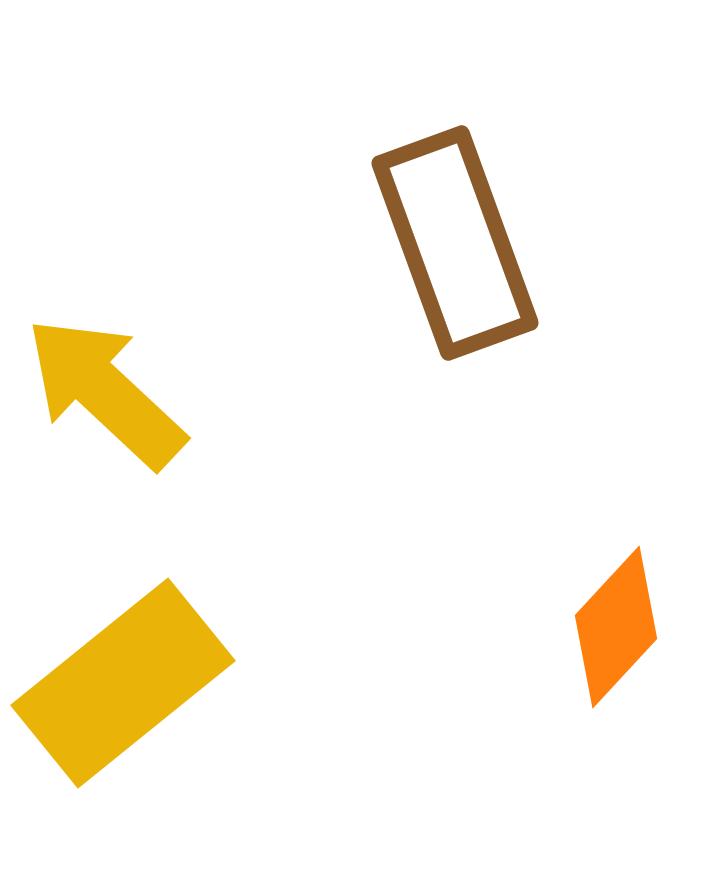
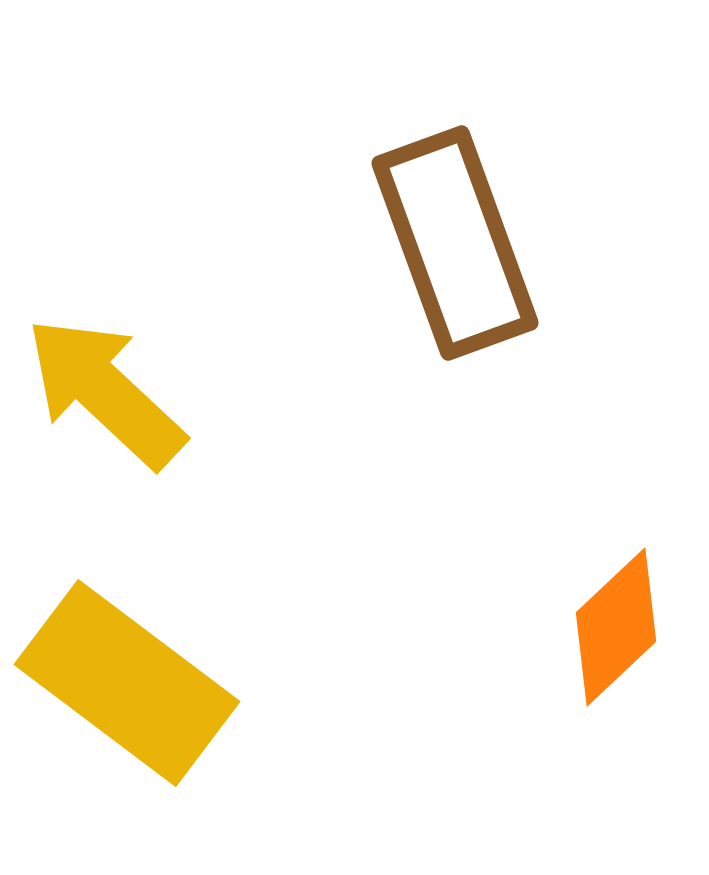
orange diamond: rotated 4 degrees clockwise
yellow rectangle: moved 4 px right; rotated 76 degrees clockwise
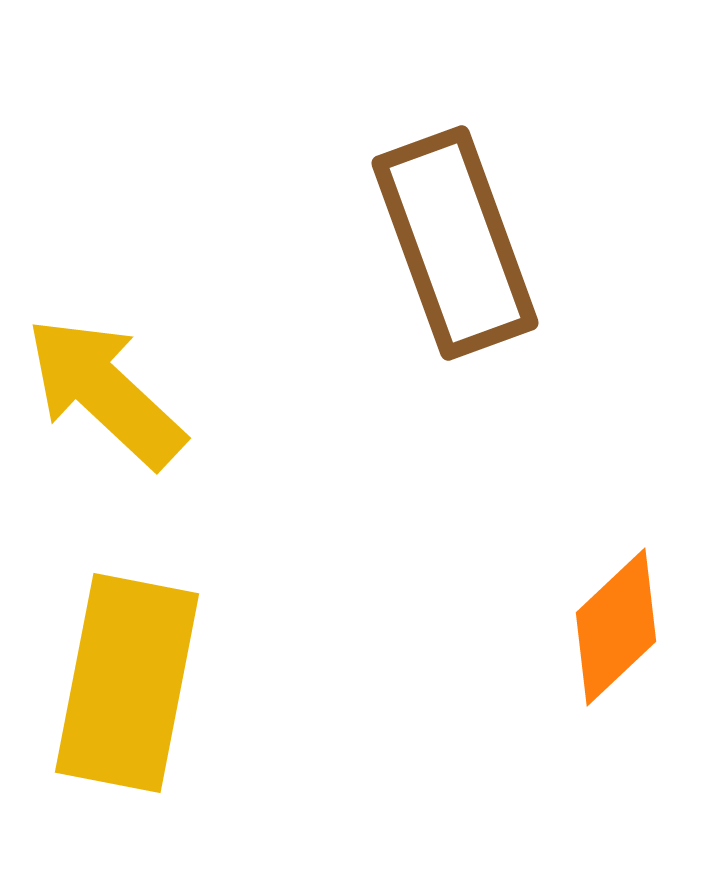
yellow rectangle: rotated 64 degrees clockwise
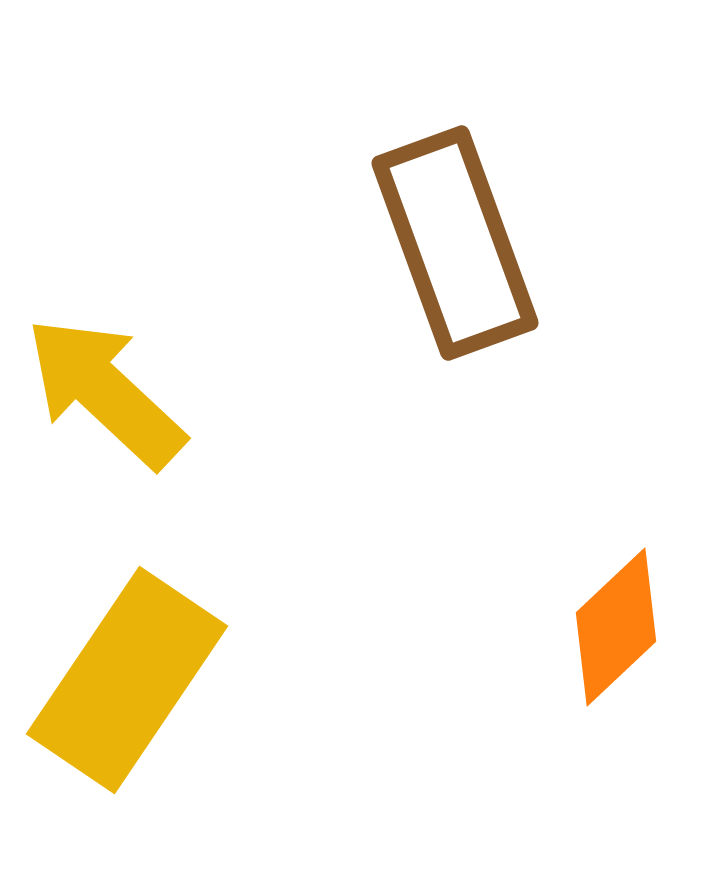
yellow rectangle: moved 3 px up; rotated 23 degrees clockwise
